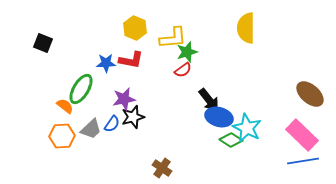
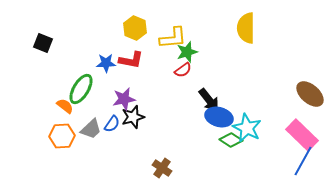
blue line: rotated 52 degrees counterclockwise
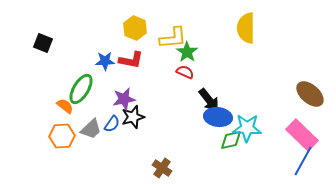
green star: rotated 20 degrees counterclockwise
blue star: moved 1 px left, 2 px up
red semicircle: moved 2 px right, 2 px down; rotated 120 degrees counterclockwise
blue ellipse: moved 1 px left; rotated 8 degrees counterclockwise
cyan star: rotated 24 degrees counterclockwise
green diamond: rotated 45 degrees counterclockwise
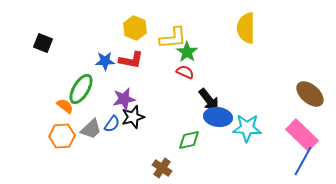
green diamond: moved 42 px left
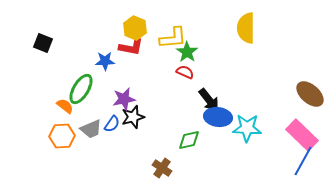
red L-shape: moved 13 px up
gray trapezoid: rotated 20 degrees clockwise
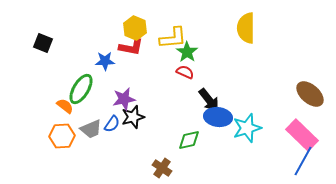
cyan star: rotated 20 degrees counterclockwise
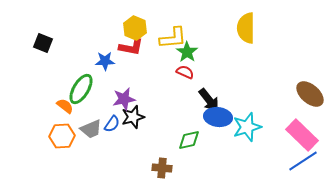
cyan star: moved 1 px up
blue line: rotated 28 degrees clockwise
brown cross: rotated 30 degrees counterclockwise
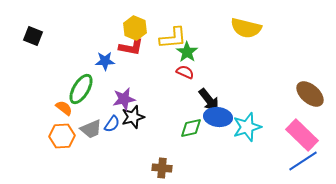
yellow semicircle: rotated 76 degrees counterclockwise
black square: moved 10 px left, 7 px up
orange semicircle: moved 1 px left, 2 px down
green diamond: moved 2 px right, 12 px up
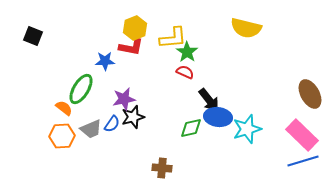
yellow hexagon: rotated 15 degrees clockwise
brown ellipse: rotated 20 degrees clockwise
cyan star: moved 2 px down
blue line: rotated 16 degrees clockwise
